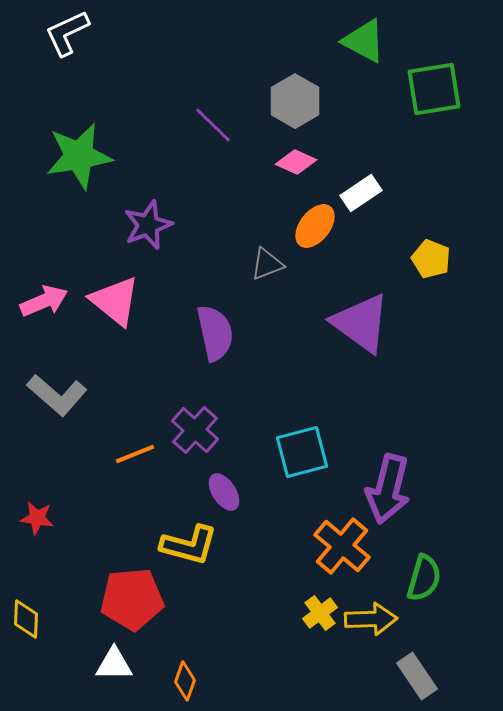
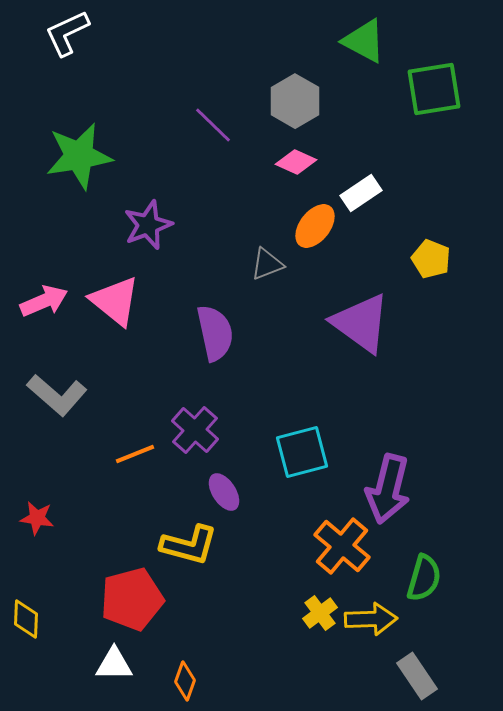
red pentagon: rotated 10 degrees counterclockwise
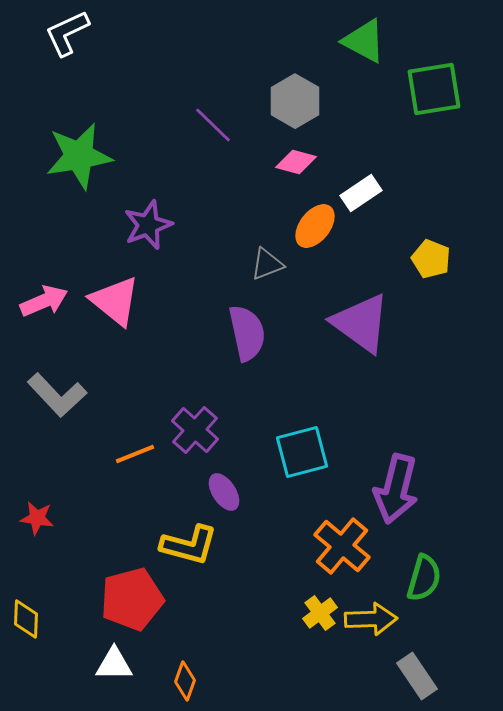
pink diamond: rotated 9 degrees counterclockwise
purple semicircle: moved 32 px right
gray L-shape: rotated 6 degrees clockwise
purple arrow: moved 8 px right
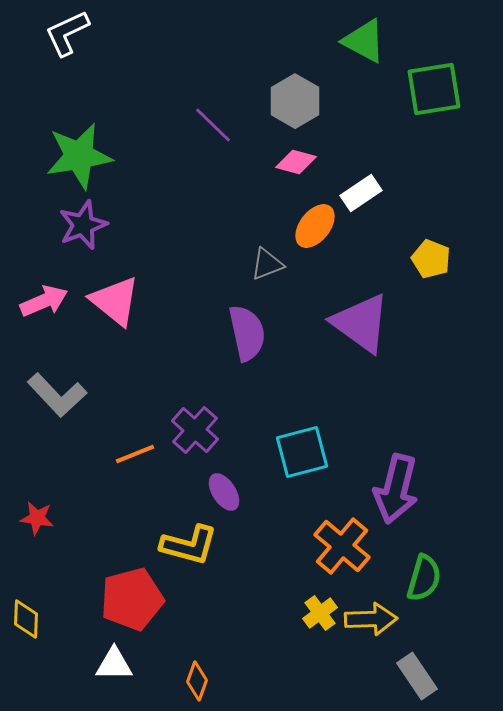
purple star: moved 65 px left
orange diamond: moved 12 px right
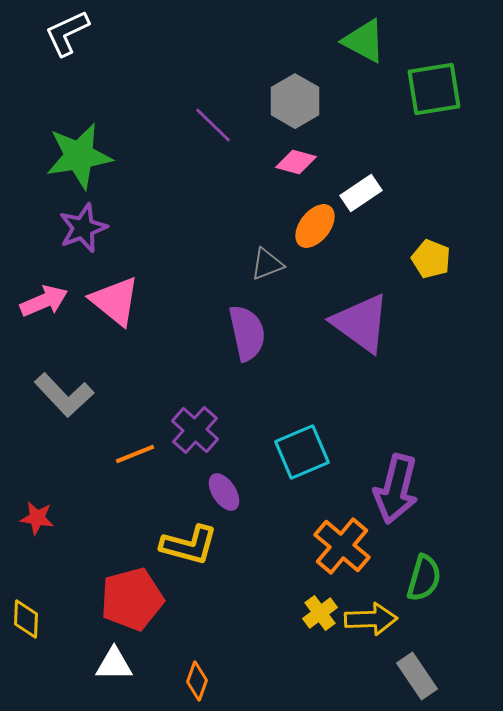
purple star: moved 3 px down
gray L-shape: moved 7 px right
cyan square: rotated 8 degrees counterclockwise
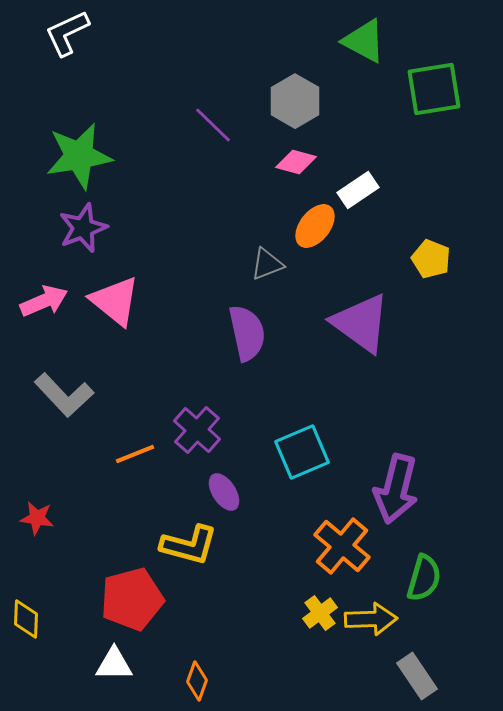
white rectangle: moved 3 px left, 3 px up
purple cross: moved 2 px right
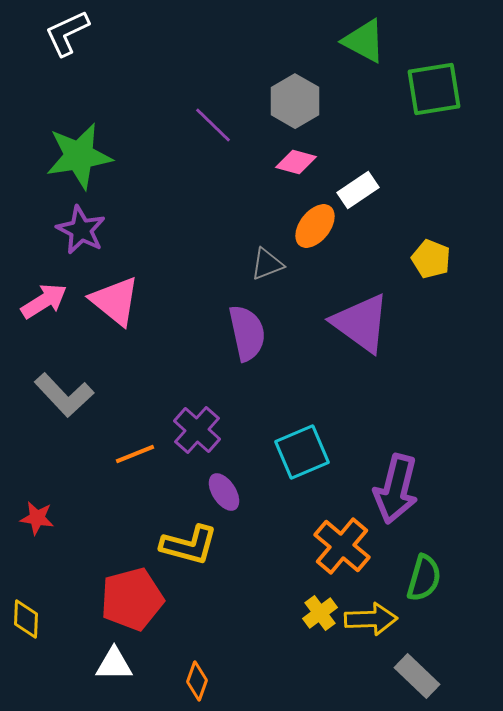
purple star: moved 2 px left, 2 px down; rotated 24 degrees counterclockwise
pink arrow: rotated 9 degrees counterclockwise
gray rectangle: rotated 12 degrees counterclockwise
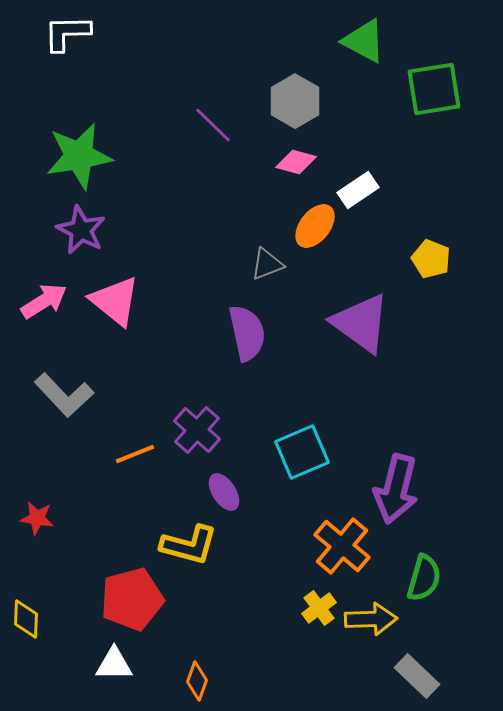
white L-shape: rotated 24 degrees clockwise
yellow cross: moved 1 px left, 5 px up
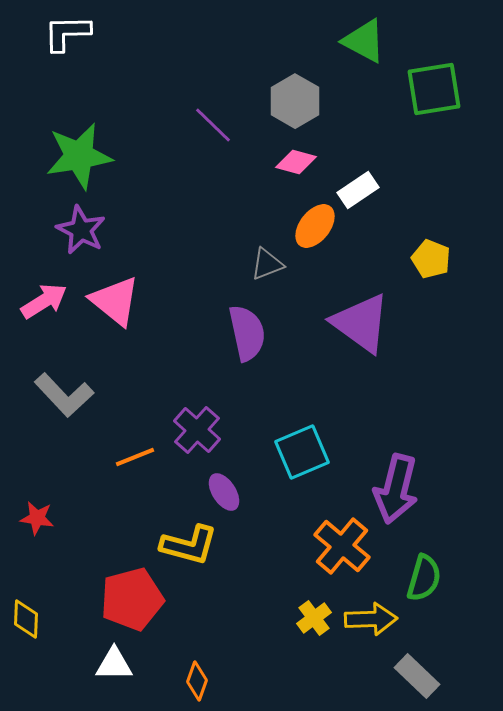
orange line: moved 3 px down
yellow cross: moved 5 px left, 10 px down
